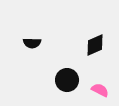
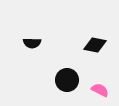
black diamond: rotated 35 degrees clockwise
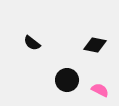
black semicircle: rotated 36 degrees clockwise
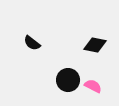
black circle: moved 1 px right
pink semicircle: moved 7 px left, 4 px up
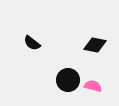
pink semicircle: rotated 12 degrees counterclockwise
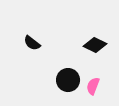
black diamond: rotated 15 degrees clockwise
pink semicircle: rotated 84 degrees counterclockwise
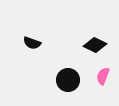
black semicircle: rotated 18 degrees counterclockwise
pink semicircle: moved 10 px right, 10 px up
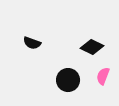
black diamond: moved 3 px left, 2 px down
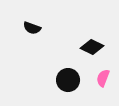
black semicircle: moved 15 px up
pink semicircle: moved 2 px down
